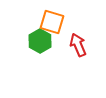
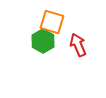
green hexagon: moved 3 px right
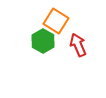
orange square: moved 4 px right, 1 px up; rotated 15 degrees clockwise
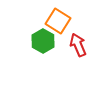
orange square: moved 2 px right
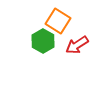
red arrow: moved 1 px left; rotated 100 degrees counterclockwise
